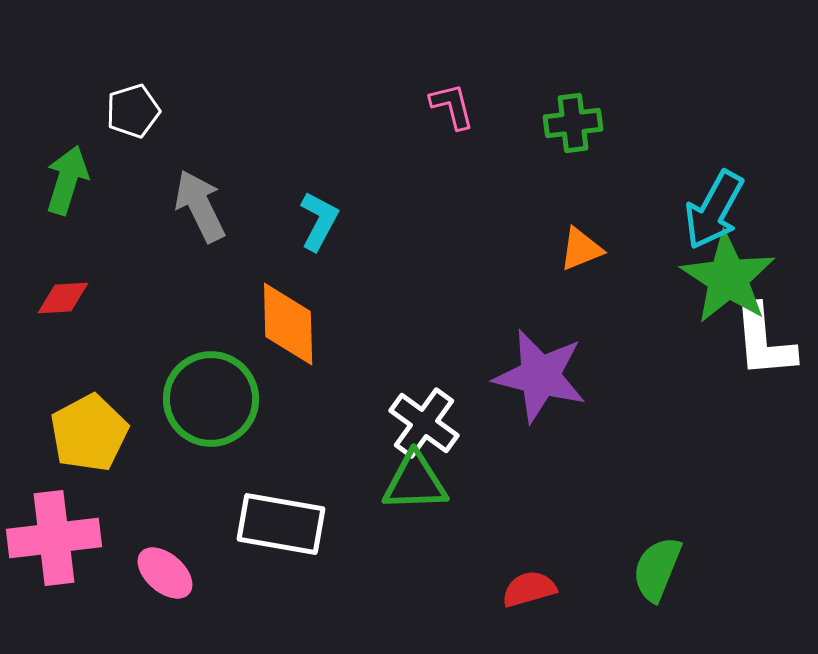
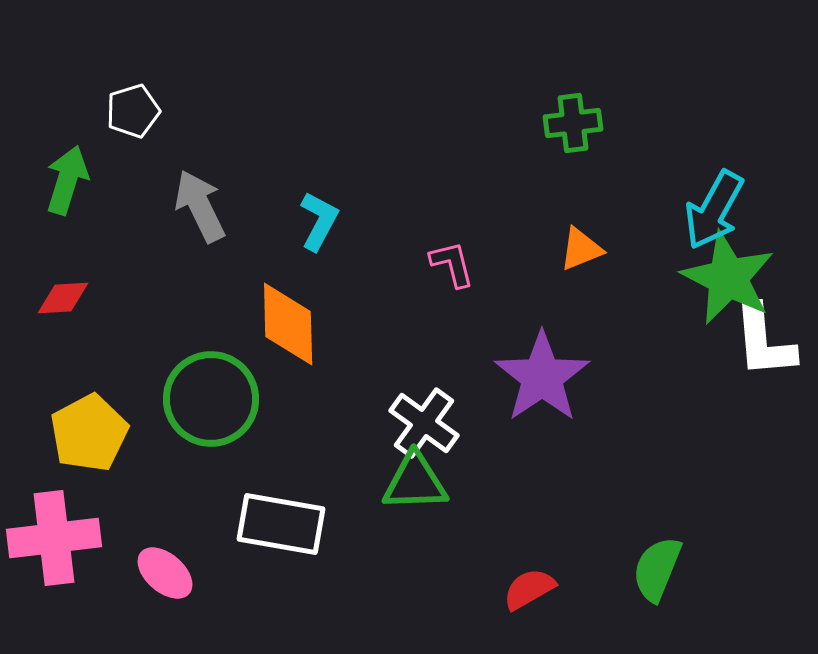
pink L-shape: moved 158 px down
green star: rotated 6 degrees counterclockwise
purple star: moved 2 px right, 1 px down; rotated 24 degrees clockwise
red semicircle: rotated 14 degrees counterclockwise
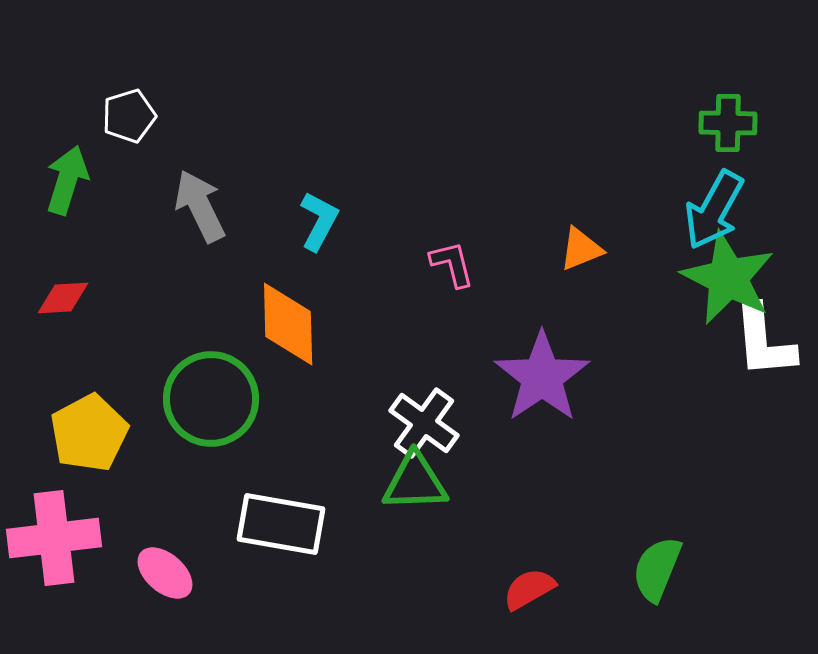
white pentagon: moved 4 px left, 5 px down
green cross: moved 155 px right; rotated 8 degrees clockwise
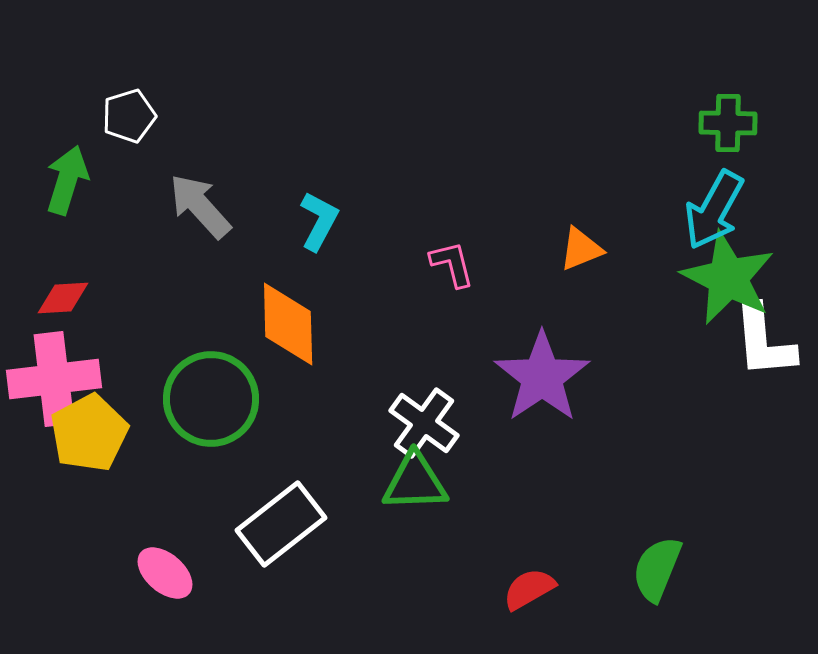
gray arrow: rotated 16 degrees counterclockwise
white rectangle: rotated 48 degrees counterclockwise
pink cross: moved 159 px up
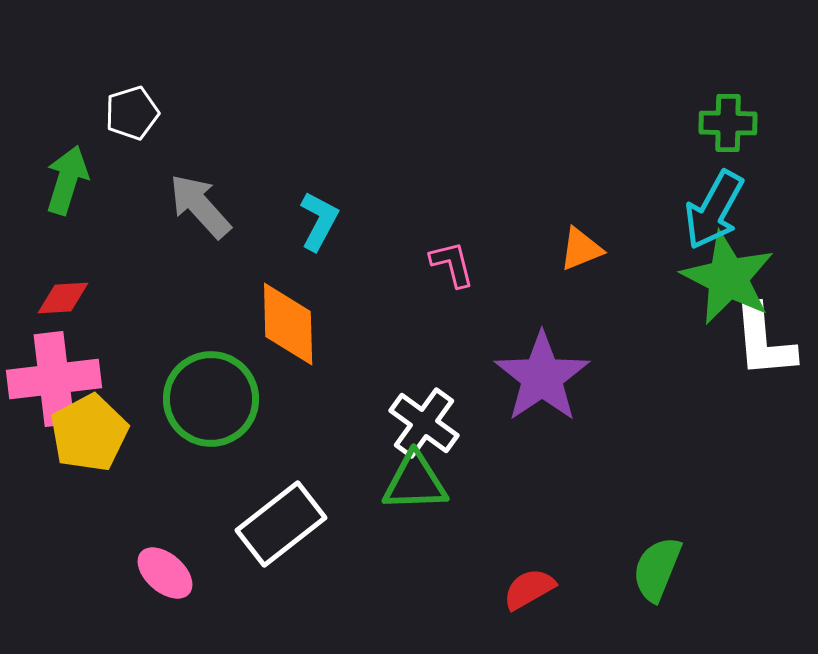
white pentagon: moved 3 px right, 3 px up
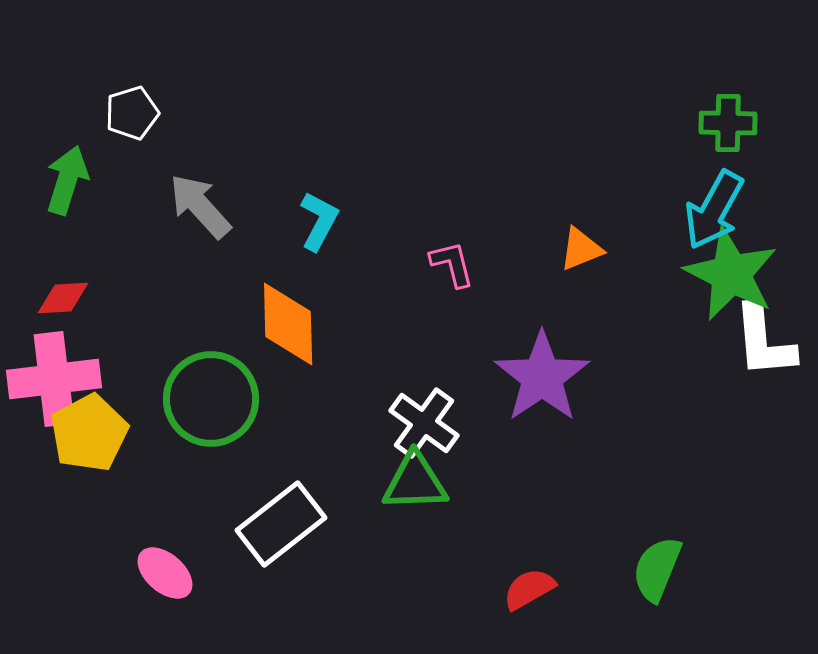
green star: moved 3 px right, 4 px up
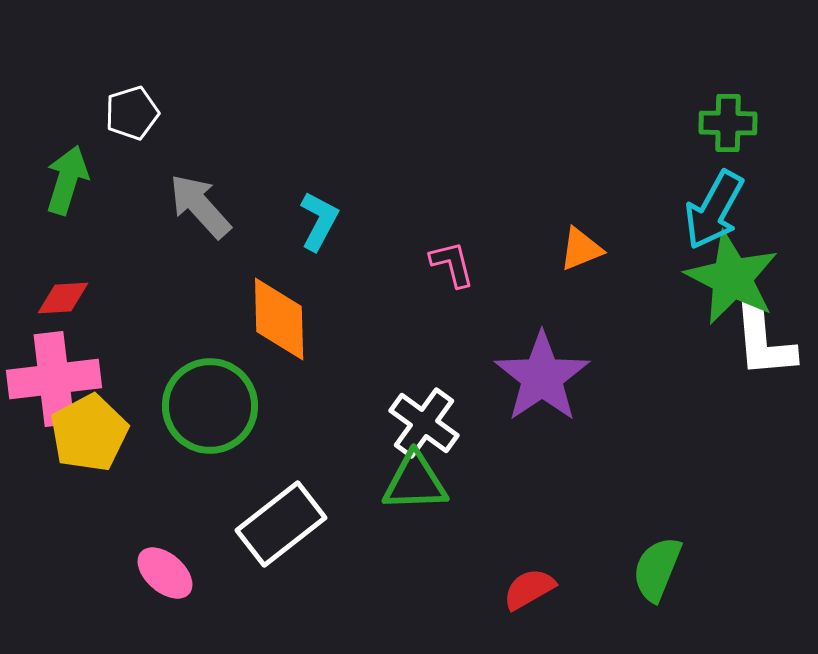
green star: moved 1 px right, 4 px down
orange diamond: moved 9 px left, 5 px up
green circle: moved 1 px left, 7 px down
